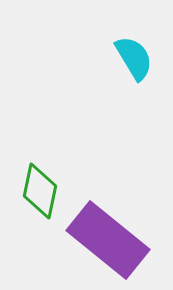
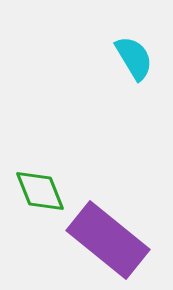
green diamond: rotated 34 degrees counterclockwise
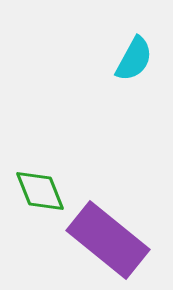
cyan semicircle: moved 1 px down; rotated 60 degrees clockwise
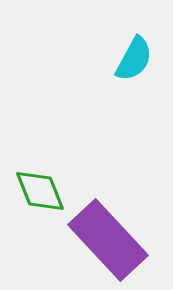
purple rectangle: rotated 8 degrees clockwise
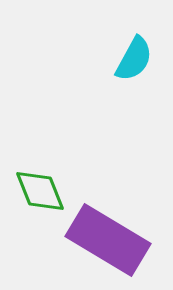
purple rectangle: rotated 16 degrees counterclockwise
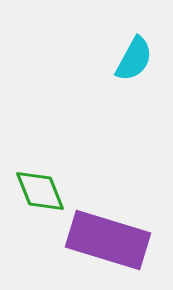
purple rectangle: rotated 14 degrees counterclockwise
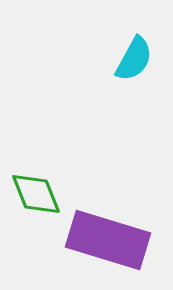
green diamond: moved 4 px left, 3 px down
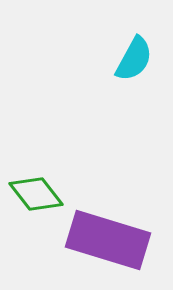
green diamond: rotated 16 degrees counterclockwise
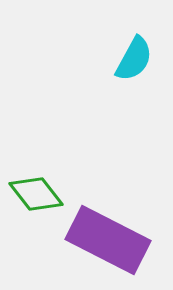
purple rectangle: rotated 10 degrees clockwise
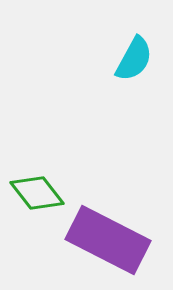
green diamond: moved 1 px right, 1 px up
